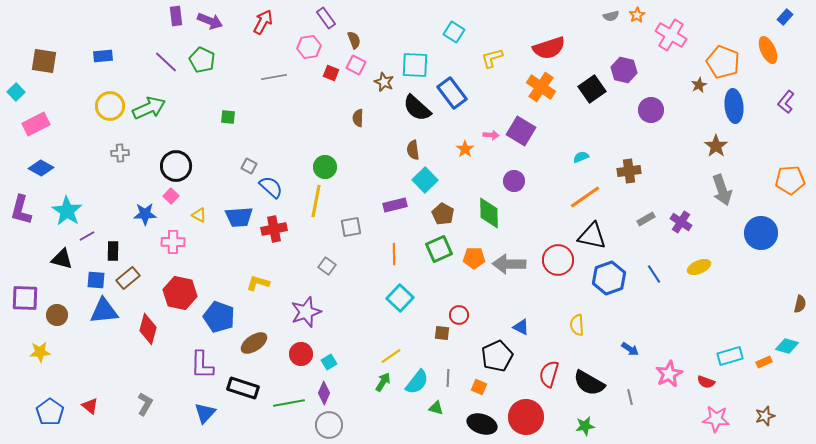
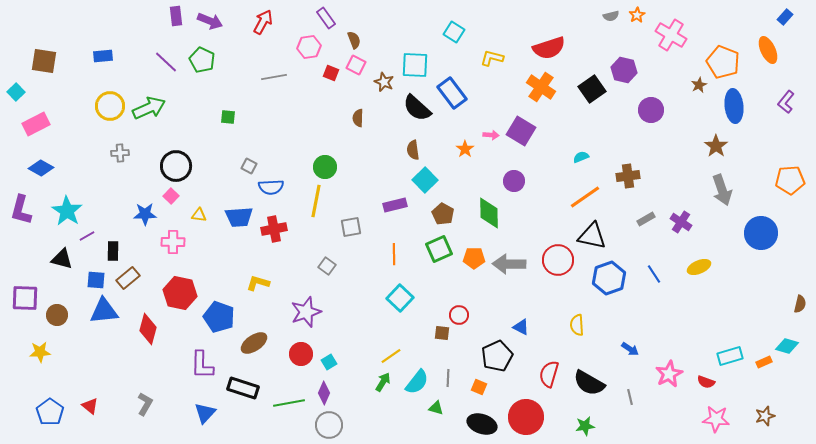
yellow L-shape at (492, 58): rotated 30 degrees clockwise
brown cross at (629, 171): moved 1 px left, 5 px down
blue semicircle at (271, 187): rotated 135 degrees clockwise
yellow triangle at (199, 215): rotated 21 degrees counterclockwise
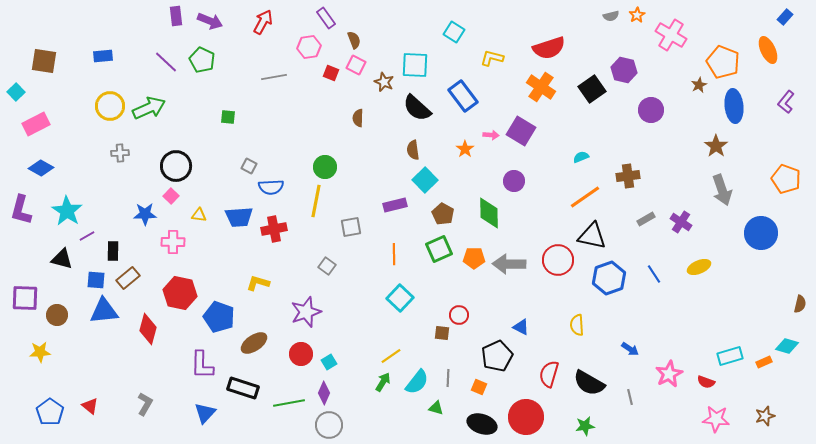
blue rectangle at (452, 93): moved 11 px right, 3 px down
orange pentagon at (790, 180): moved 4 px left, 1 px up; rotated 24 degrees clockwise
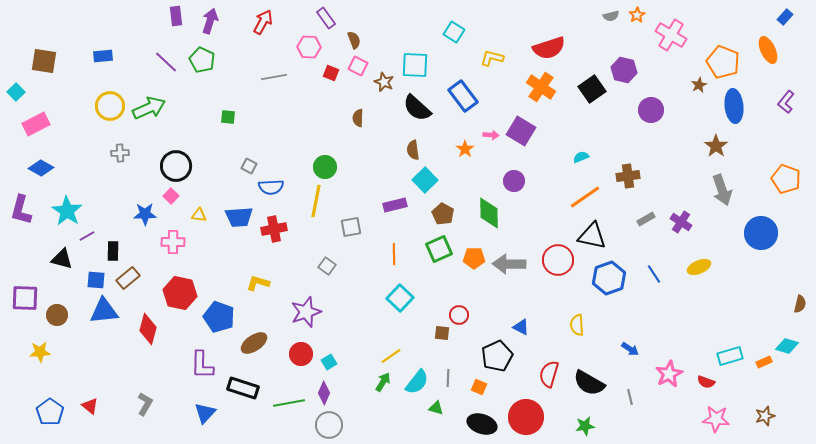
purple arrow at (210, 21): rotated 95 degrees counterclockwise
pink hexagon at (309, 47): rotated 10 degrees clockwise
pink square at (356, 65): moved 2 px right, 1 px down
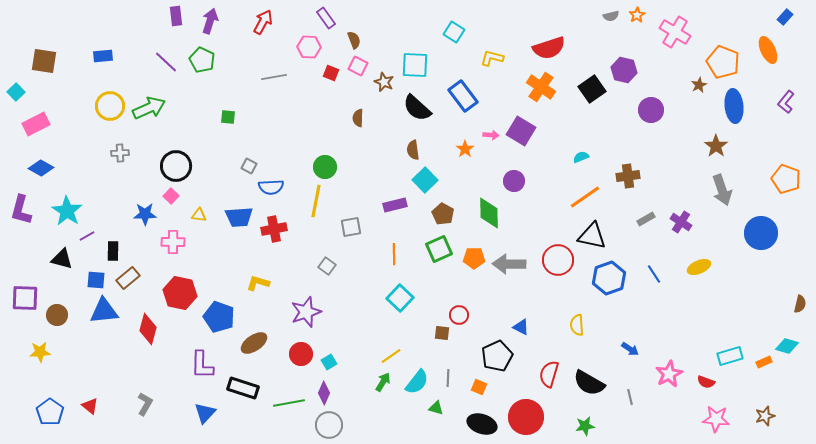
pink cross at (671, 35): moved 4 px right, 3 px up
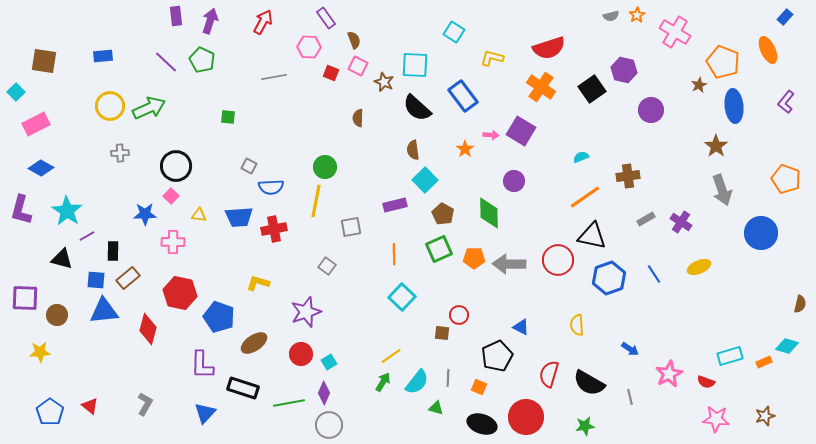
cyan square at (400, 298): moved 2 px right, 1 px up
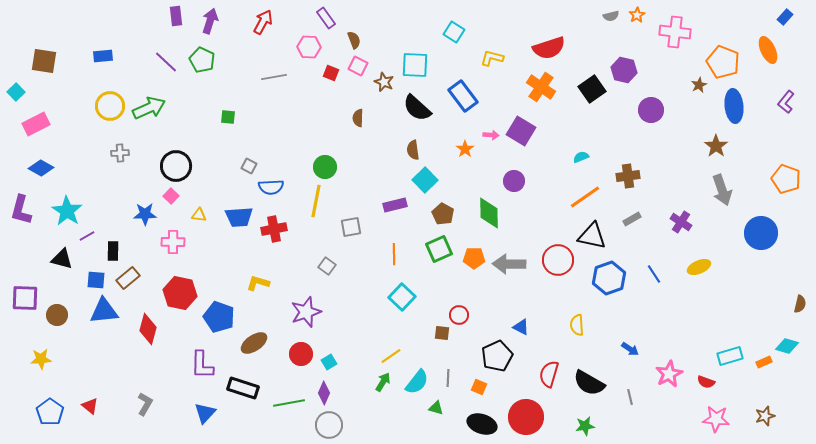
pink cross at (675, 32): rotated 24 degrees counterclockwise
gray rectangle at (646, 219): moved 14 px left
yellow star at (40, 352): moved 1 px right, 7 px down
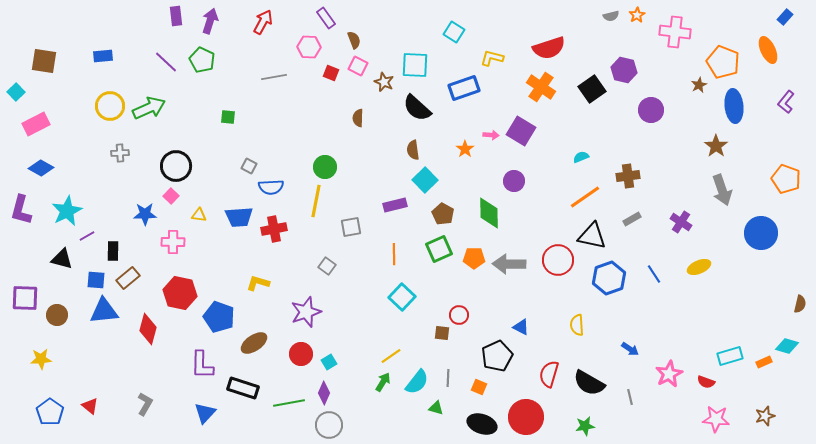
blue rectangle at (463, 96): moved 1 px right, 8 px up; rotated 72 degrees counterclockwise
cyan star at (67, 211): rotated 12 degrees clockwise
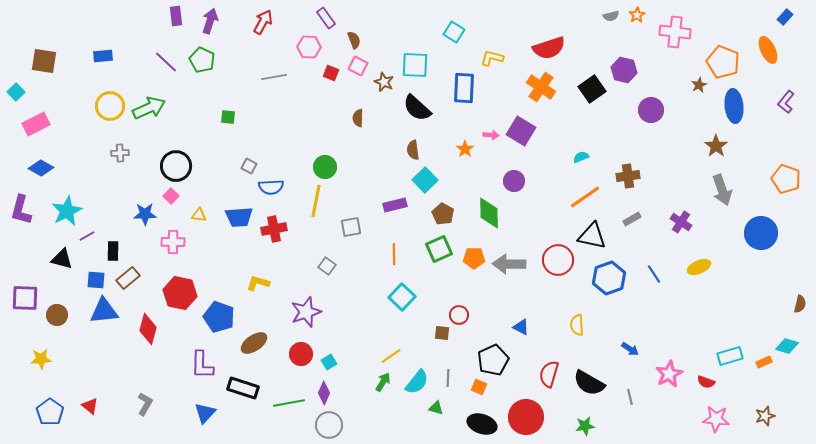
blue rectangle at (464, 88): rotated 68 degrees counterclockwise
black pentagon at (497, 356): moved 4 px left, 4 px down
